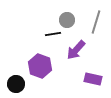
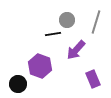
purple rectangle: rotated 54 degrees clockwise
black circle: moved 2 px right
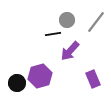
gray line: rotated 20 degrees clockwise
purple arrow: moved 6 px left, 1 px down
purple hexagon: moved 10 px down; rotated 25 degrees clockwise
black circle: moved 1 px left, 1 px up
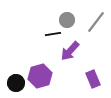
black circle: moved 1 px left
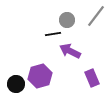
gray line: moved 6 px up
purple arrow: rotated 75 degrees clockwise
purple rectangle: moved 1 px left, 1 px up
black circle: moved 1 px down
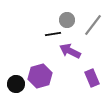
gray line: moved 3 px left, 9 px down
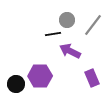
purple hexagon: rotated 15 degrees clockwise
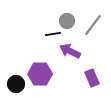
gray circle: moved 1 px down
purple hexagon: moved 2 px up
